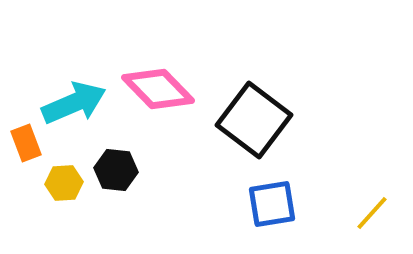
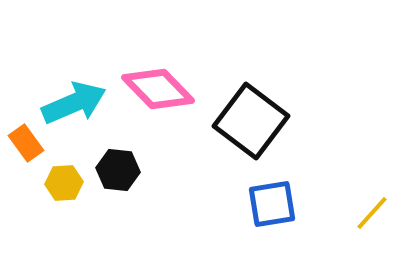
black square: moved 3 px left, 1 px down
orange rectangle: rotated 15 degrees counterclockwise
black hexagon: moved 2 px right
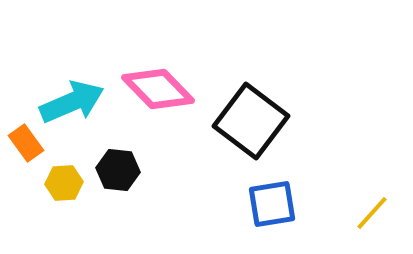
cyan arrow: moved 2 px left, 1 px up
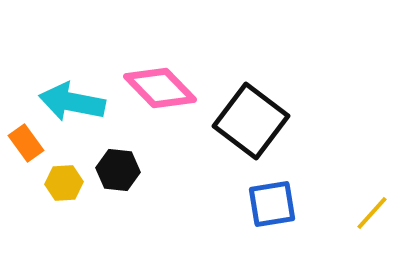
pink diamond: moved 2 px right, 1 px up
cyan arrow: rotated 146 degrees counterclockwise
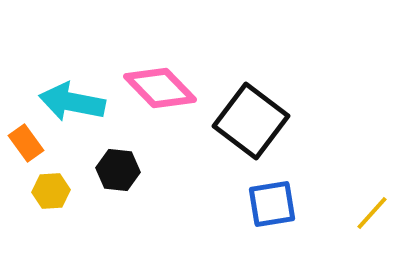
yellow hexagon: moved 13 px left, 8 px down
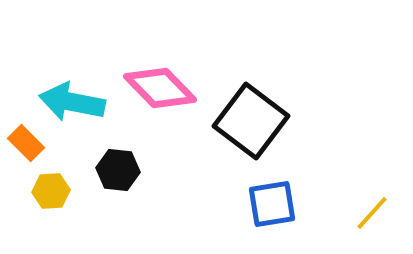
orange rectangle: rotated 9 degrees counterclockwise
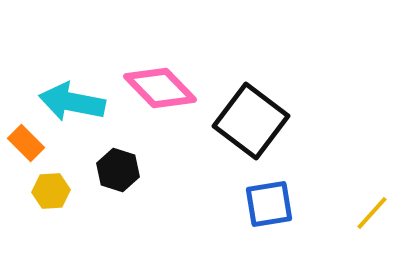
black hexagon: rotated 12 degrees clockwise
blue square: moved 3 px left
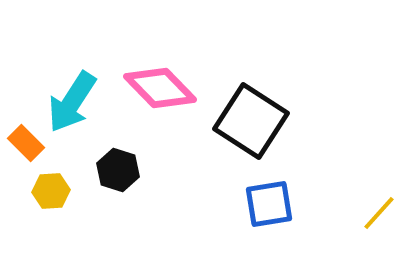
cyan arrow: rotated 68 degrees counterclockwise
black square: rotated 4 degrees counterclockwise
yellow line: moved 7 px right
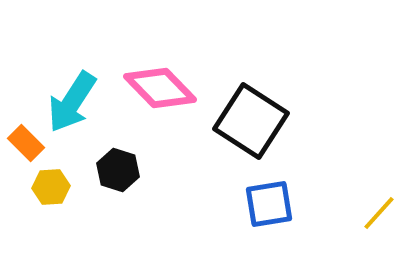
yellow hexagon: moved 4 px up
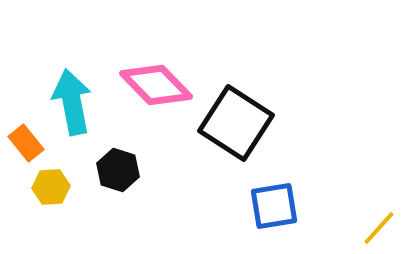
pink diamond: moved 4 px left, 3 px up
cyan arrow: rotated 136 degrees clockwise
black square: moved 15 px left, 2 px down
orange rectangle: rotated 6 degrees clockwise
blue square: moved 5 px right, 2 px down
yellow line: moved 15 px down
